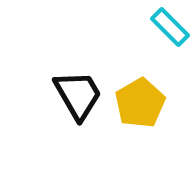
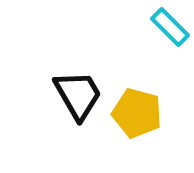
yellow pentagon: moved 3 px left, 10 px down; rotated 27 degrees counterclockwise
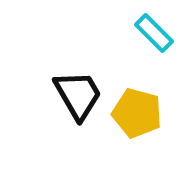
cyan rectangle: moved 16 px left, 6 px down
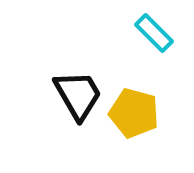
yellow pentagon: moved 3 px left
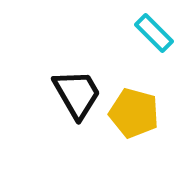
black trapezoid: moved 1 px left, 1 px up
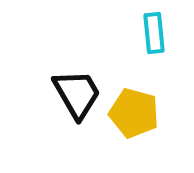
cyan rectangle: rotated 39 degrees clockwise
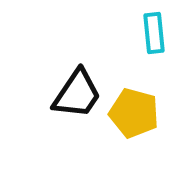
black trapezoid: rotated 64 degrees clockwise
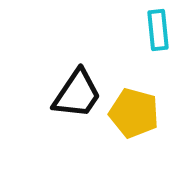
cyan rectangle: moved 4 px right, 3 px up
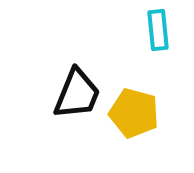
black trapezoid: rotated 12 degrees counterclockwise
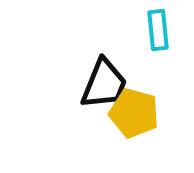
black trapezoid: moved 27 px right, 10 px up
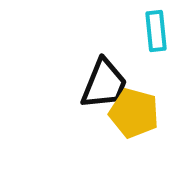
cyan rectangle: moved 2 px left, 1 px down
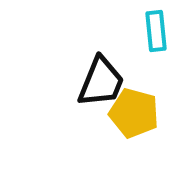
black trapezoid: moved 3 px left, 2 px up
